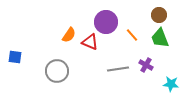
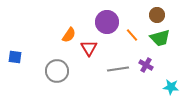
brown circle: moved 2 px left
purple circle: moved 1 px right
green trapezoid: rotated 85 degrees counterclockwise
red triangle: moved 1 px left, 6 px down; rotated 36 degrees clockwise
cyan star: moved 3 px down
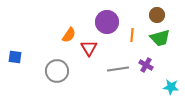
orange line: rotated 48 degrees clockwise
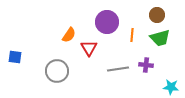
purple cross: rotated 24 degrees counterclockwise
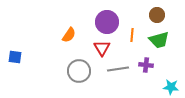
green trapezoid: moved 1 px left, 2 px down
red triangle: moved 13 px right
gray circle: moved 22 px right
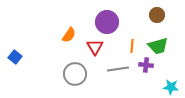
orange line: moved 11 px down
green trapezoid: moved 1 px left, 6 px down
red triangle: moved 7 px left, 1 px up
blue square: rotated 32 degrees clockwise
gray circle: moved 4 px left, 3 px down
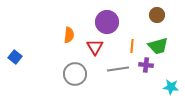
orange semicircle: rotated 28 degrees counterclockwise
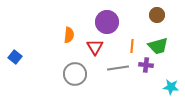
gray line: moved 1 px up
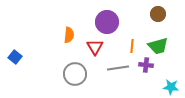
brown circle: moved 1 px right, 1 px up
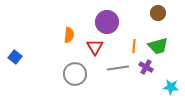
brown circle: moved 1 px up
orange line: moved 2 px right
purple cross: moved 2 px down; rotated 24 degrees clockwise
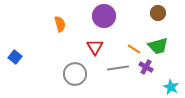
purple circle: moved 3 px left, 6 px up
orange semicircle: moved 9 px left, 11 px up; rotated 21 degrees counterclockwise
orange line: moved 3 px down; rotated 64 degrees counterclockwise
cyan star: rotated 21 degrees clockwise
